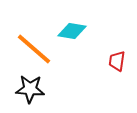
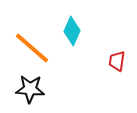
cyan diamond: rotated 76 degrees counterclockwise
orange line: moved 2 px left, 1 px up
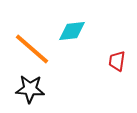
cyan diamond: rotated 60 degrees clockwise
orange line: moved 1 px down
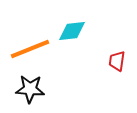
orange line: moved 2 px left; rotated 63 degrees counterclockwise
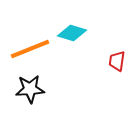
cyan diamond: moved 2 px down; rotated 24 degrees clockwise
black star: rotated 8 degrees counterclockwise
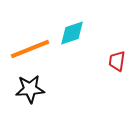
cyan diamond: rotated 36 degrees counterclockwise
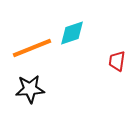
orange line: moved 2 px right, 1 px up
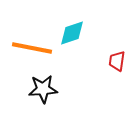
orange line: rotated 33 degrees clockwise
black star: moved 13 px right
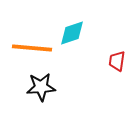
orange line: rotated 6 degrees counterclockwise
black star: moved 2 px left, 2 px up
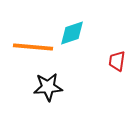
orange line: moved 1 px right, 1 px up
black star: moved 7 px right
